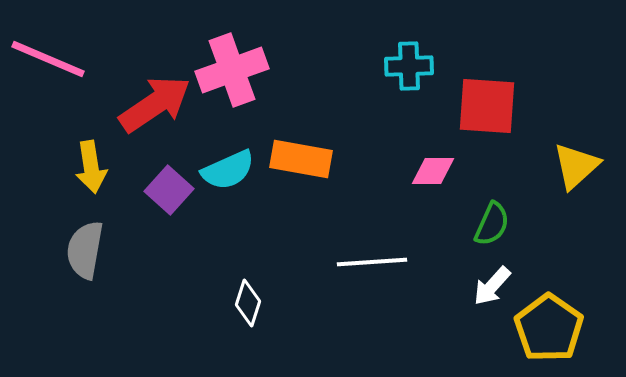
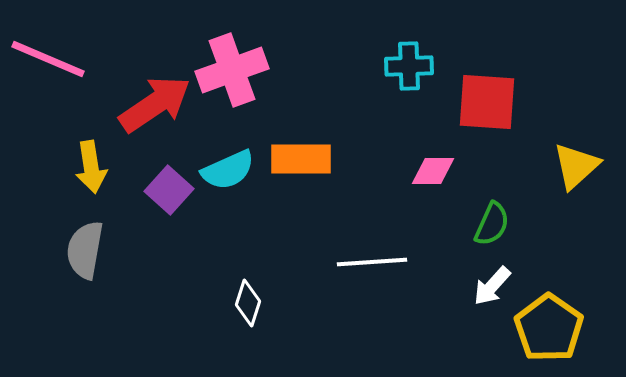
red square: moved 4 px up
orange rectangle: rotated 10 degrees counterclockwise
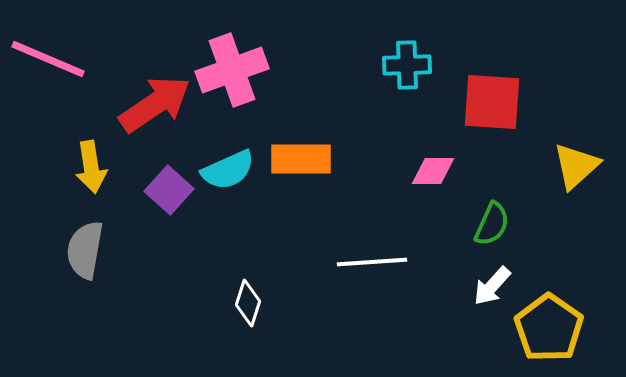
cyan cross: moved 2 px left, 1 px up
red square: moved 5 px right
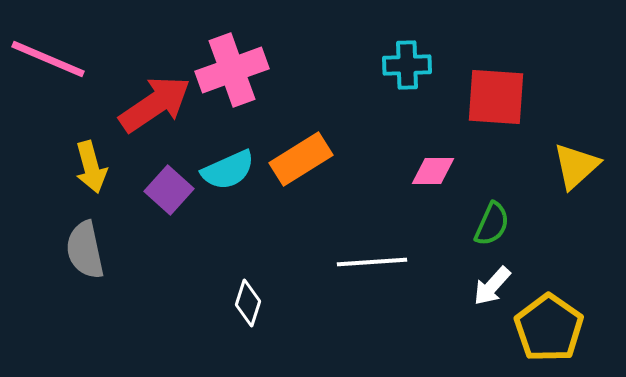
red square: moved 4 px right, 5 px up
orange rectangle: rotated 32 degrees counterclockwise
yellow arrow: rotated 6 degrees counterclockwise
gray semicircle: rotated 22 degrees counterclockwise
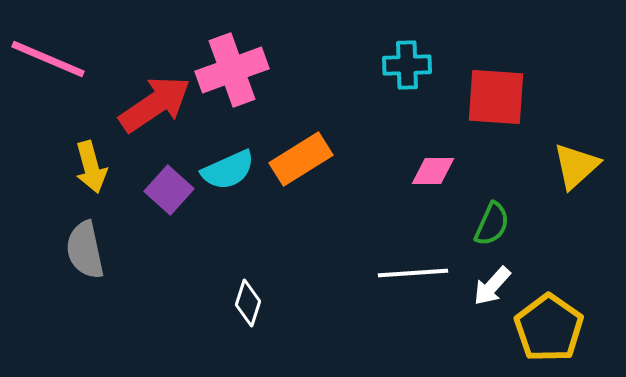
white line: moved 41 px right, 11 px down
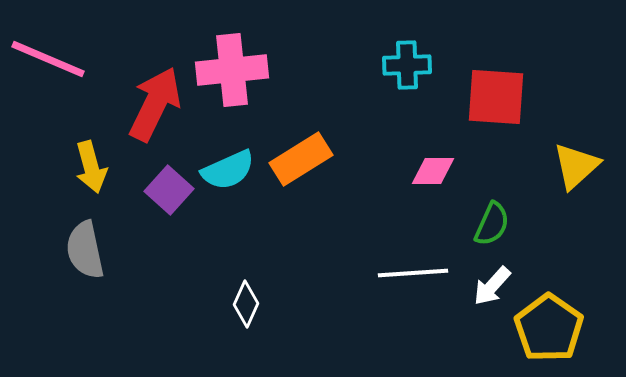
pink cross: rotated 14 degrees clockwise
red arrow: rotated 30 degrees counterclockwise
white diamond: moved 2 px left, 1 px down; rotated 6 degrees clockwise
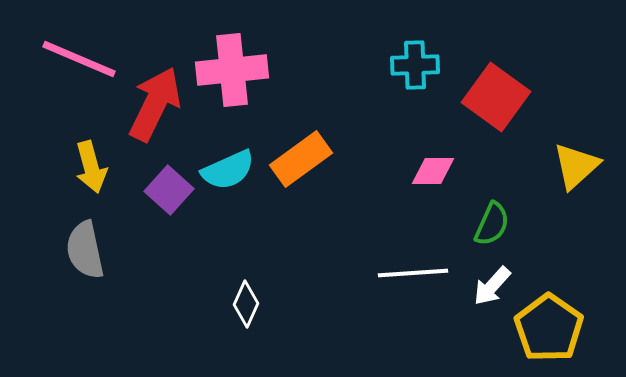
pink line: moved 31 px right
cyan cross: moved 8 px right
red square: rotated 32 degrees clockwise
orange rectangle: rotated 4 degrees counterclockwise
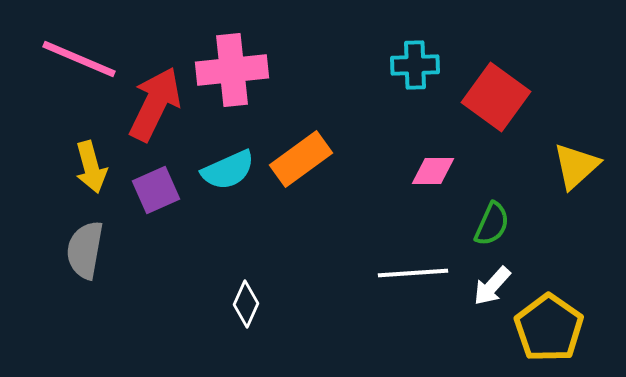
purple square: moved 13 px left; rotated 24 degrees clockwise
gray semicircle: rotated 22 degrees clockwise
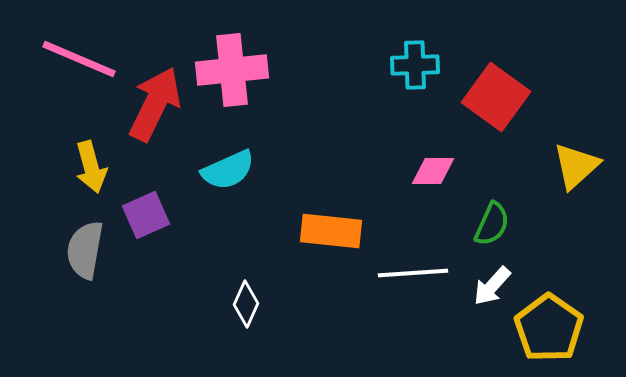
orange rectangle: moved 30 px right, 72 px down; rotated 42 degrees clockwise
purple square: moved 10 px left, 25 px down
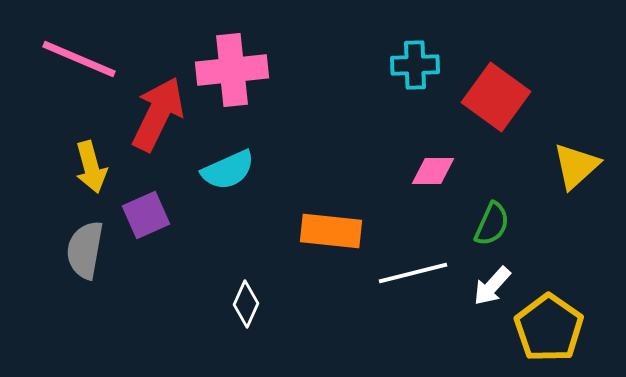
red arrow: moved 3 px right, 10 px down
white line: rotated 10 degrees counterclockwise
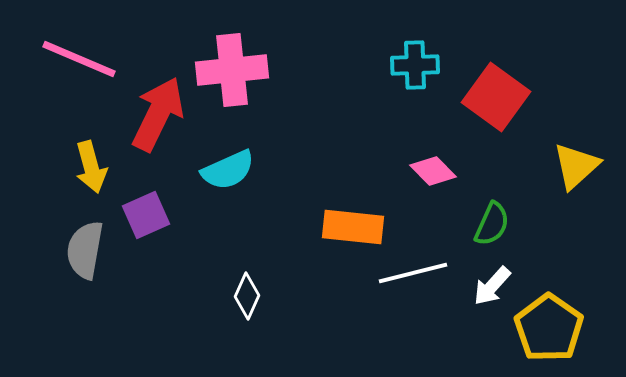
pink diamond: rotated 45 degrees clockwise
orange rectangle: moved 22 px right, 4 px up
white diamond: moved 1 px right, 8 px up
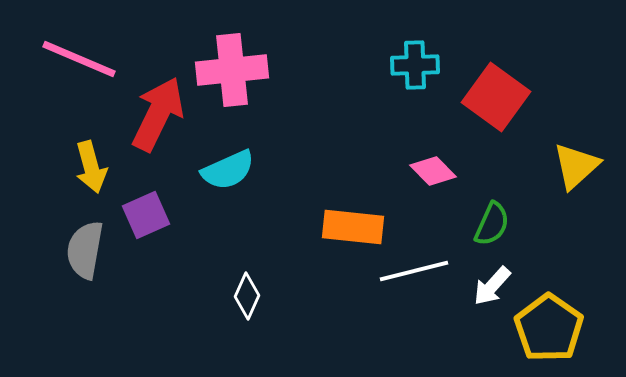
white line: moved 1 px right, 2 px up
